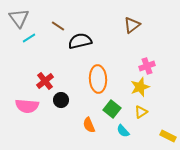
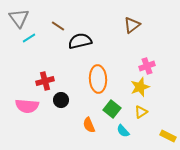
red cross: rotated 24 degrees clockwise
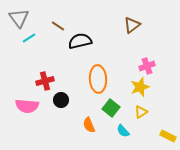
green square: moved 1 px left, 1 px up
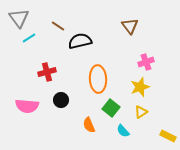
brown triangle: moved 2 px left, 1 px down; rotated 30 degrees counterclockwise
pink cross: moved 1 px left, 4 px up
red cross: moved 2 px right, 9 px up
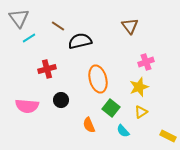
red cross: moved 3 px up
orange ellipse: rotated 12 degrees counterclockwise
yellow star: moved 1 px left
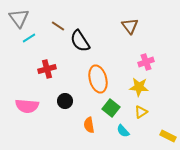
black semicircle: rotated 110 degrees counterclockwise
yellow star: rotated 24 degrees clockwise
black circle: moved 4 px right, 1 px down
orange semicircle: rotated 14 degrees clockwise
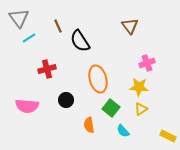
brown line: rotated 32 degrees clockwise
pink cross: moved 1 px right, 1 px down
black circle: moved 1 px right, 1 px up
yellow triangle: moved 3 px up
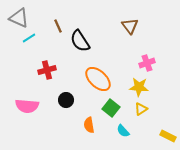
gray triangle: rotated 30 degrees counterclockwise
red cross: moved 1 px down
orange ellipse: rotated 32 degrees counterclockwise
